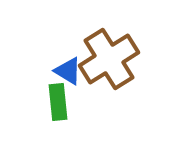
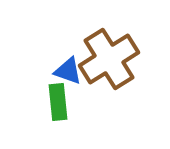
blue triangle: rotated 12 degrees counterclockwise
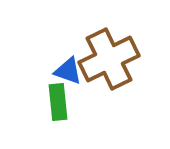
brown cross: rotated 6 degrees clockwise
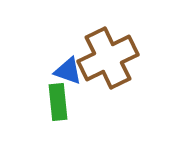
brown cross: moved 1 px left, 1 px up
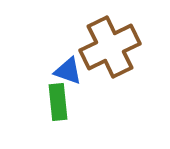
brown cross: moved 2 px right, 11 px up
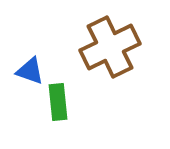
blue triangle: moved 38 px left
